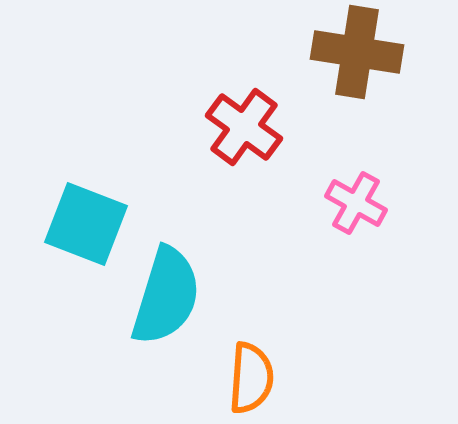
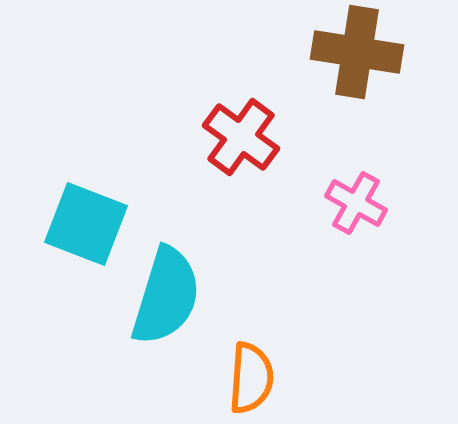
red cross: moved 3 px left, 10 px down
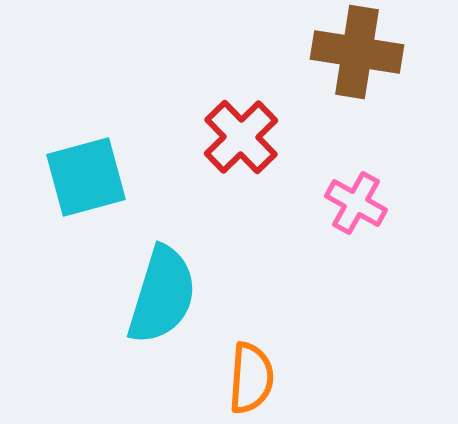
red cross: rotated 10 degrees clockwise
cyan square: moved 47 px up; rotated 36 degrees counterclockwise
cyan semicircle: moved 4 px left, 1 px up
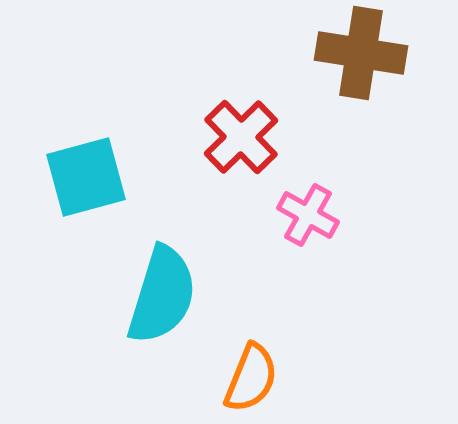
brown cross: moved 4 px right, 1 px down
pink cross: moved 48 px left, 12 px down
orange semicircle: rotated 18 degrees clockwise
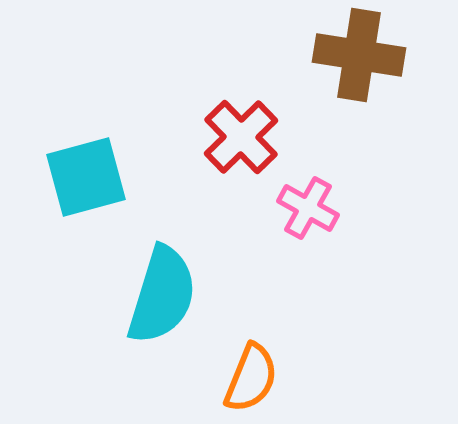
brown cross: moved 2 px left, 2 px down
pink cross: moved 7 px up
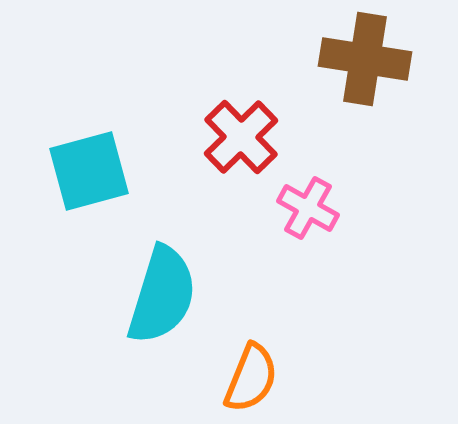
brown cross: moved 6 px right, 4 px down
cyan square: moved 3 px right, 6 px up
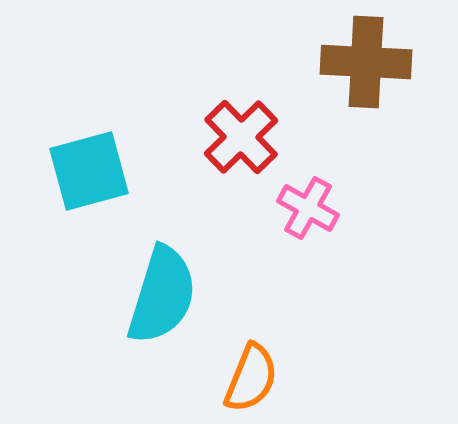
brown cross: moved 1 px right, 3 px down; rotated 6 degrees counterclockwise
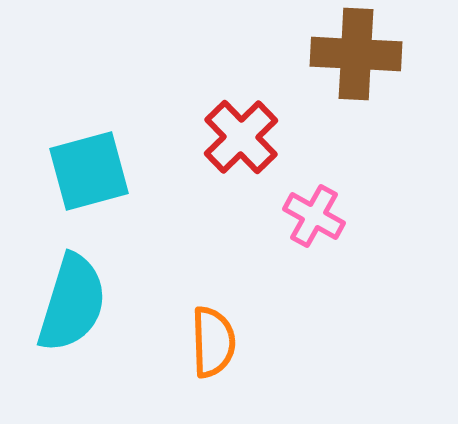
brown cross: moved 10 px left, 8 px up
pink cross: moved 6 px right, 8 px down
cyan semicircle: moved 90 px left, 8 px down
orange semicircle: moved 38 px left, 36 px up; rotated 24 degrees counterclockwise
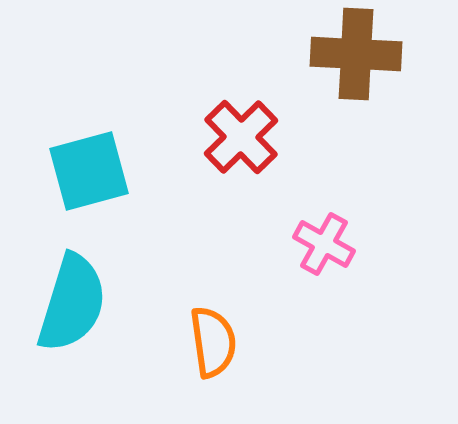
pink cross: moved 10 px right, 28 px down
orange semicircle: rotated 6 degrees counterclockwise
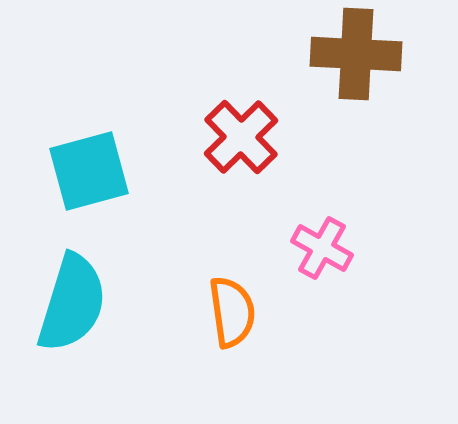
pink cross: moved 2 px left, 4 px down
orange semicircle: moved 19 px right, 30 px up
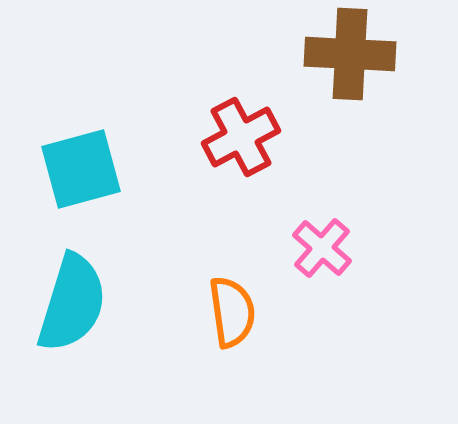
brown cross: moved 6 px left
red cross: rotated 16 degrees clockwise
cyan square: moved 8 px left, 2 px up
pink cross: rotated 12 degrees clockwise
